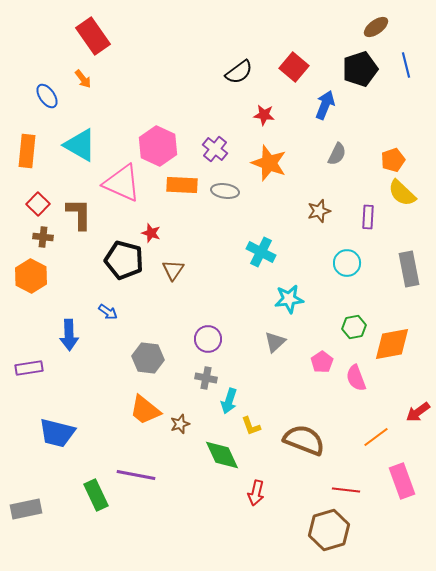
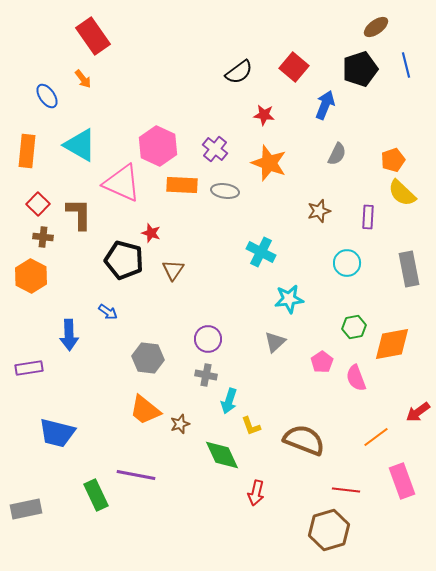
gray cross at (206, 378): moved 3 px up
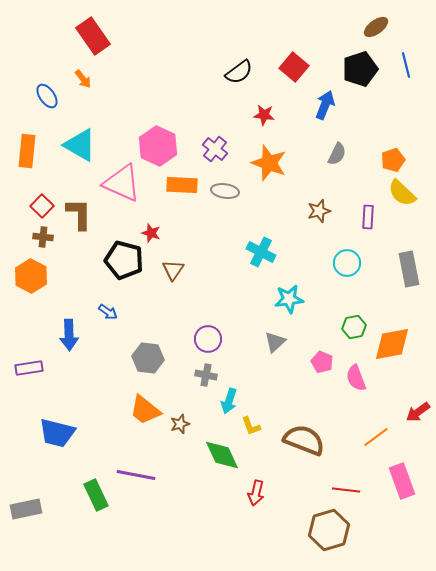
red square at (38, 204): moved 4 px right, 2 px down
pink pentagon at (322, 362): rotated 15 degrees counterclockwise
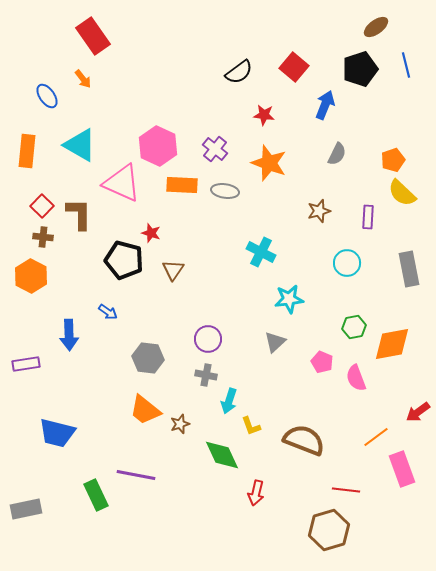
purple rectangle at (29, 368): moved 3 px left, 4 px up
pink rectangle at (402, 481): moved 12 px up
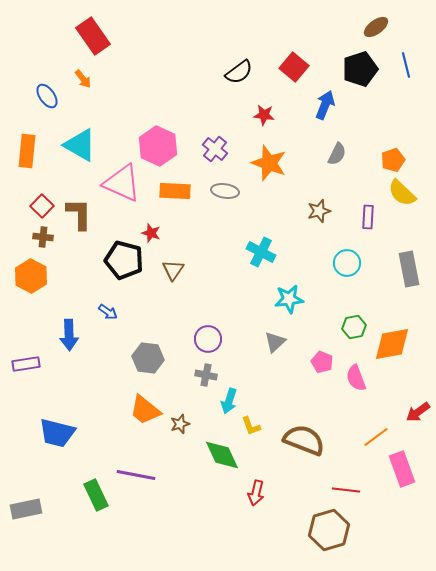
orange rectangle at (182, 185): moved 7 px left, 6 px down
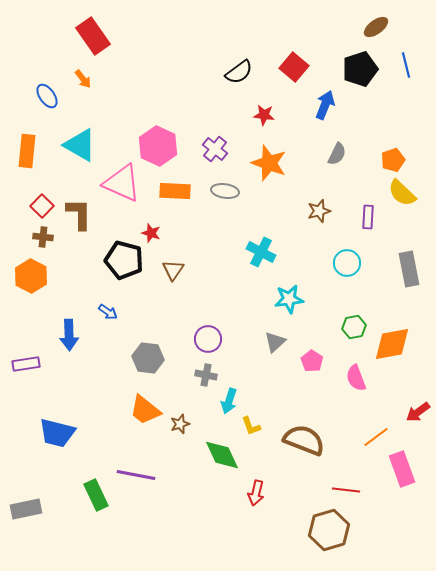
pink pentagon at (322, 362): moved 10 px left, 1 px up; rotated 10 degrees clockwise
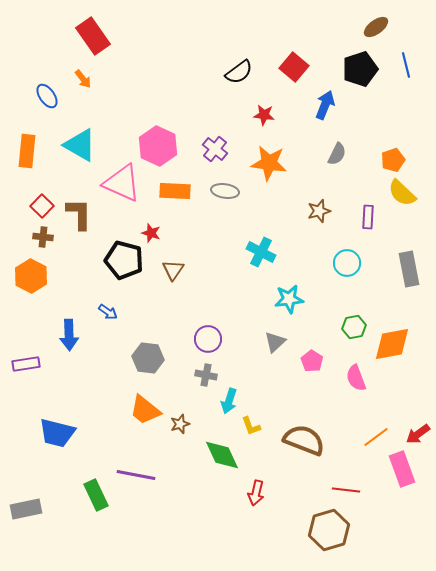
orange star at (269, 163): rotated 12 degrees counterclockwise
red arrow at (418, 412): moved 22 px down
